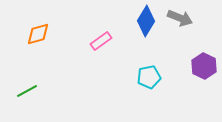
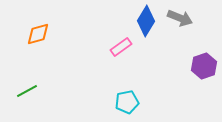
pink rectangle: moved 20 px right, 6 px down
purple hexagon: rotated 15 degrees clockwise
cyan pentagon: moved 22 px left, 25 px down
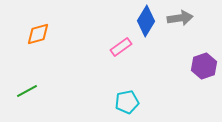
gray arrow: rotated 30 degrees counterclockwise
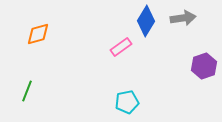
gray arrow: moved 3 px right
green line: rotated 40 degrees counterclockwise
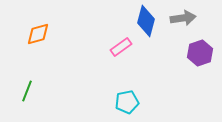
blue diamond: rotated 16 degrees counterclockwise
purple hexagon: moved 4 px left, 13 px up
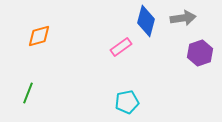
orange diamond: moved 1 px right, 2 px down
green line: moved 1 px right, 2 px down
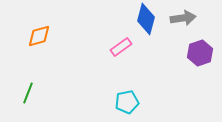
blue diamond: moved 2 px up
